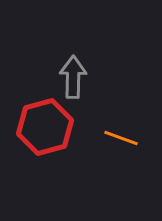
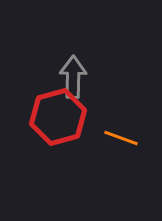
red hexagon: moved 13 px right, 10 px up
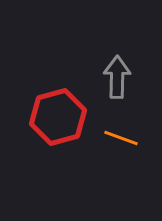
gray arrow: moved 44 px right
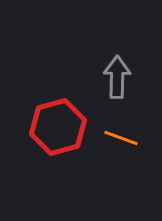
red hexagon: moved 10 px down
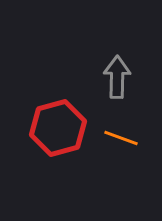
red hexagon: moved 1 px down
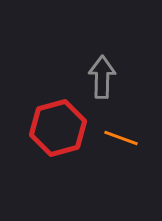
gray arrow: moved 15 px left
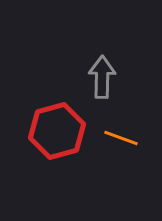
red hexagon: moved 1 px left, 3 px down
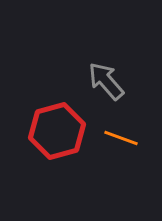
gray arrow: moved 4 px right, 4 px down; rotated 42 degrees counterclockwise
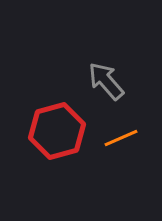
orange line: rotated 44 degrees counterclockwise
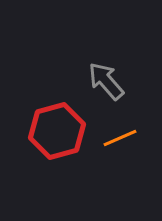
orange line: moved 1 px left
